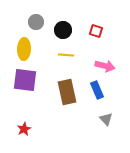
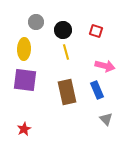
yellow line: moved 3 px up; rotated 70 degrees clockwise
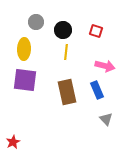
yellow line: rotated 21 degrees clockwise
red star: moved 11 px left, 13 px down
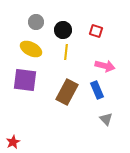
yellow ellipse: moved 7 px right; rotated 65 degrees counterclockwise
brown rectangle: rotated 40 degrees clockwise
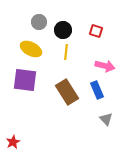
gray circle: moved 3 px right
brown rectangle: rotated 60 degrees counterclockwise
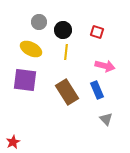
red square: moved 1 px right, 1 px down
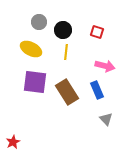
purple square: moved 10 px right, 2 px down
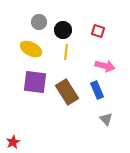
red square: moved 1 px right, 1 px up
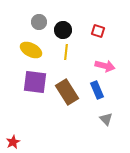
yellow ellipse: moved 1 px down
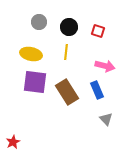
black circle: moved 6 px right, 3 px up
yellow ellipse: moved 4 px down; rotated 15 degrees counterclockwise
